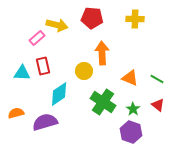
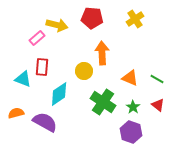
yellow cross: rotated 36 degrees counterclockwise
red rectangle: moved 1 px left, 1 px down; rotated 18 degrees clockwise
cyan triangle: moved 1 px right, 6 px down; rotated 18 degrees clockwise
green star: moved 2 px up
purple semicircle: rotated 45 degrees clockwise
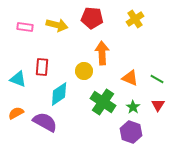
pink rectangle: moved 12 px left, 11 px up; rotated 49 degrees clockwise
cyan triangle: moved 5 px left
red triangle: rotated 24 degrees clockwise
orange semicircle: rotated 14 degrees counterclockwise
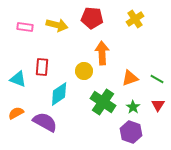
orange triangle: rotated 42 degrees counterclockwise
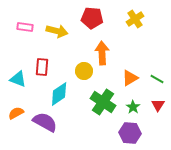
yellow arrow: moved 6 px down
orange triangle: rotated 12 degrees counterclockwise
purple hexagon: moved 1 px left, 1 px down; rotated 15 degrees counterclockwise
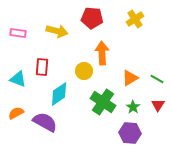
pink rectangle: moved 7 px left, 6 px down
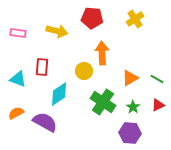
red triangle: rotated 32 degrees clockwise
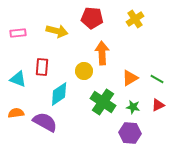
pink rectangle: rotated 14 degrees counterclockwise
green star: rotated 24 degrees counterclockwise
orange semicircle: rotated 21 degrees clockwise
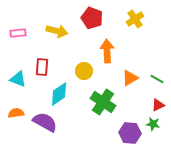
red pentagon: rotated 15 degrees clockwise
orange arrow: moved 5 px right, 2 px up
green star: moved 20 px right, 17 px down
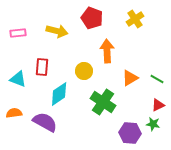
orange semicircle: moved 2 px left
